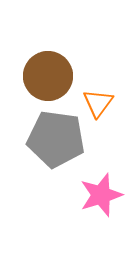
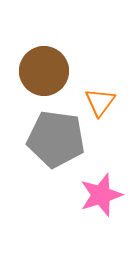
brown circle: moved 4 px left, 5 px up
orange triangle: moved 2 px right, 1 px up
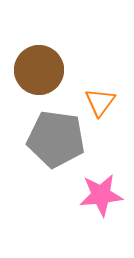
brown circle: moved 5 px left, 1 px up
pink star: rotated 12 degrees clockwise
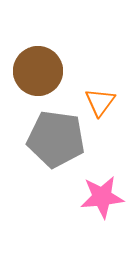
brown circle: moved 1 px left, 1 px down
pink star: moved 1 px right, 2 px down
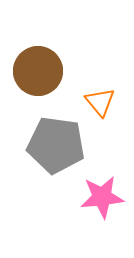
orange triangle: rotated 16 degrees counterclockwise
gray pentagon: moved 6 px down
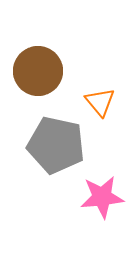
gray pentagon: rotated 4 degrees clockwise
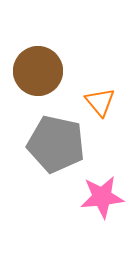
gray pentagon: moved 1 px up
